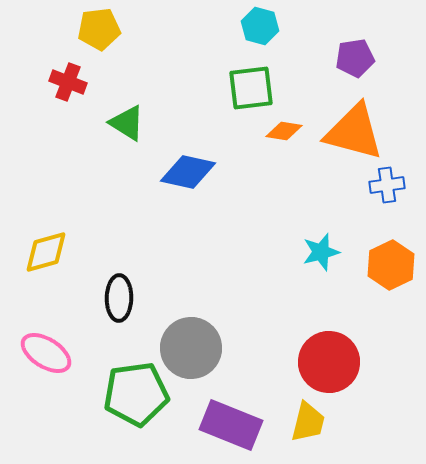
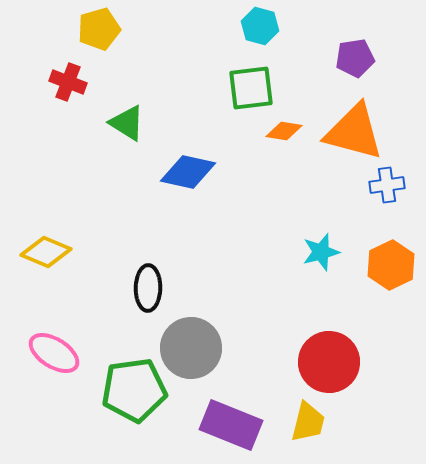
yellow pentagon: rotated 9 degrees counterclockwise
yellow diamond: rotated 39 degrees clockwise
black ellipse: moved 29 px right, 10 px up
pink ellipse: moved 8 px right
green pentagon: moved 2 px left, 4 px up
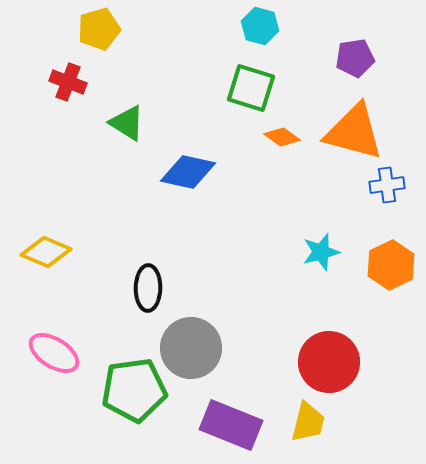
green square: rotated 24 degrees clockwise
orange diamond: moved 2 px left, 6 px down; rotated 27 degrees clockwise
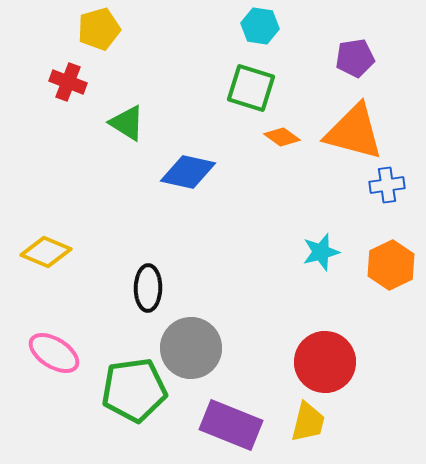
cyan hexagon: rotated 6 degrees counterclockwise
red circle: moved 4 px left
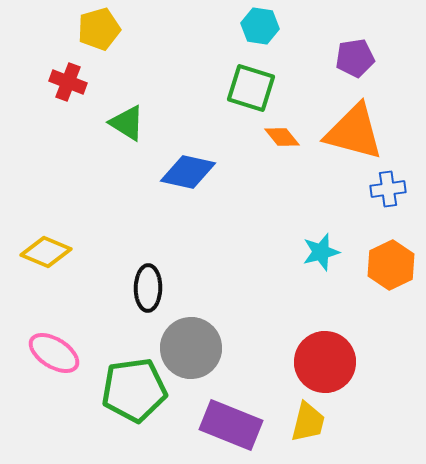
orange diamond: rotated 15 degrees clockwise
blue cross: moved 1 px right, 4 px down
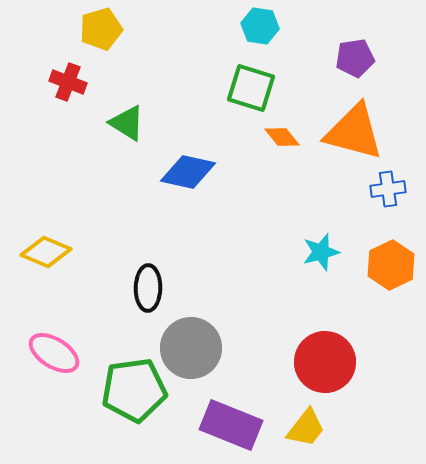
yellow pentagon: moved 2 px right
yellow trapezoid: moved 2 px left, 6 px down; rotated 24 degrees clockwise
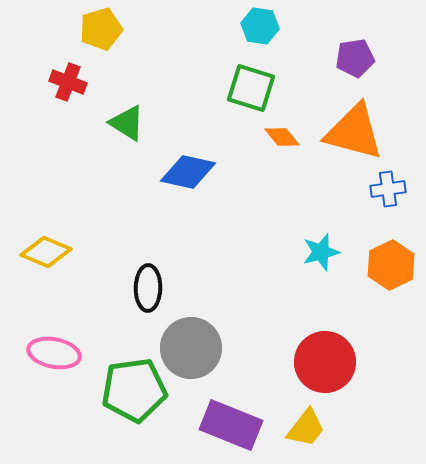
pink ellipse: rotated 21 degrees counterclockwise
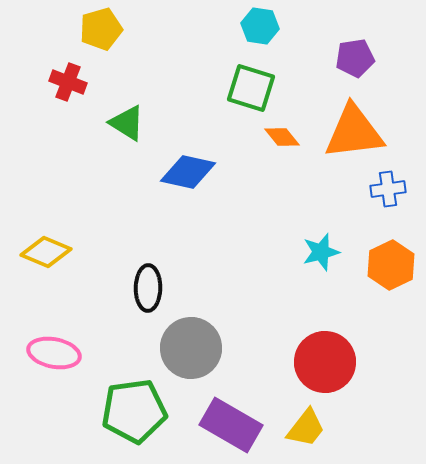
orange triangle: rotated 22 degrees counterclockwise
green pentagon: moved 21 px down
purple rectangle: rotated 8 degrees clockwise
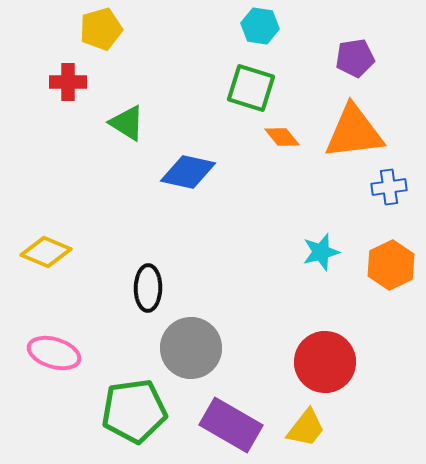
red cross: rotated 21 degrees counterclockwise
blue cross: moved 1 px right, 2 px up
pink ellipse: rotated 6 degrees clockwise
